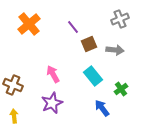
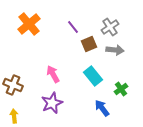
gray cross: moved 10 px left, 8 px down; rotated 12 degrees counterclockwise
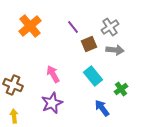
orange cross: moved 1 px right, 2 px down
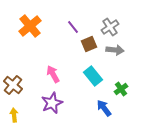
brown cross: rotated 18 degrees clockwise
blue arrow: moved 2 px right
yellow arrow: moved 1 px up
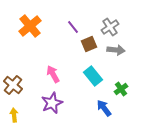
gray arrow: moved 1 px right
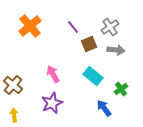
cyan rectangle: rotated 12 degrees counterclockwise
